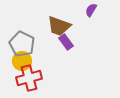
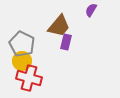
brown trapezoid: rotated 70 degrees counterclockwise
purple rectangle: rotated 49 degrees clockwise
red cross: rotated 30 degrees clockwise
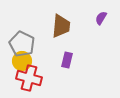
purple semicircle: moved 10 px right, 8 px down
brown trapezoid: moved 2 px right; rotated 35 degrees counterclockwise
purple rectangle: moved 1 px right, 18 px down
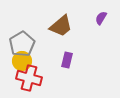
brown trapezoid: rotated 45 degrees clockwise
gray pentagon: rotated 15 degrees clockwise
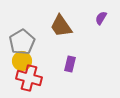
brown trapezoid: rotated 95 degrees clockwise
gray pentagon: moved 2 px up
purple rectangle: moved 3 px right, 4 px down
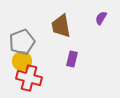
brown trapezoid: rotated 25 degrees clockwise
gray pentagon: rotated 10 degrees clockwise
purple rectangle: moved 2 px right, 5 px up
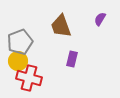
purple semicircle: moved 1 px left, 1 px down
brown trapezoid: rotated 10 degrees counterclockwise
gray pentagon: moved 2 px left
yellow circle: moved 4 px left
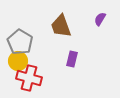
gray pentagon: rotated 20 degrees counterclockwise
